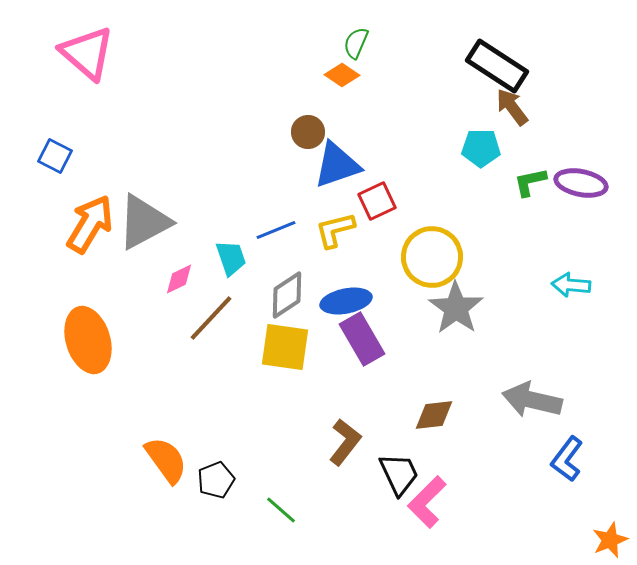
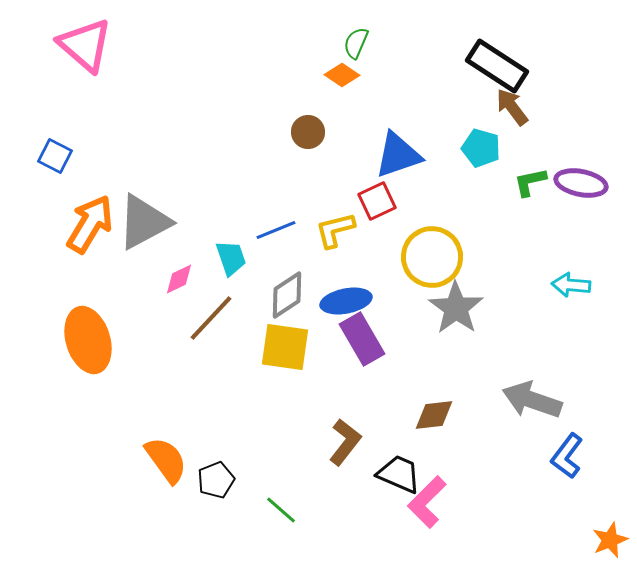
pink triangle: moved 2 px left, 8 px up
cyan pentagon: rotated 15 degrees clockwise
blue triangle: moved 61 px right, 10 px up
gray arrow: rotated 6 degrees clockwise
blue L-shape: moved 3 px up
black trapezoid: rotated 42 degrees counterclockwise
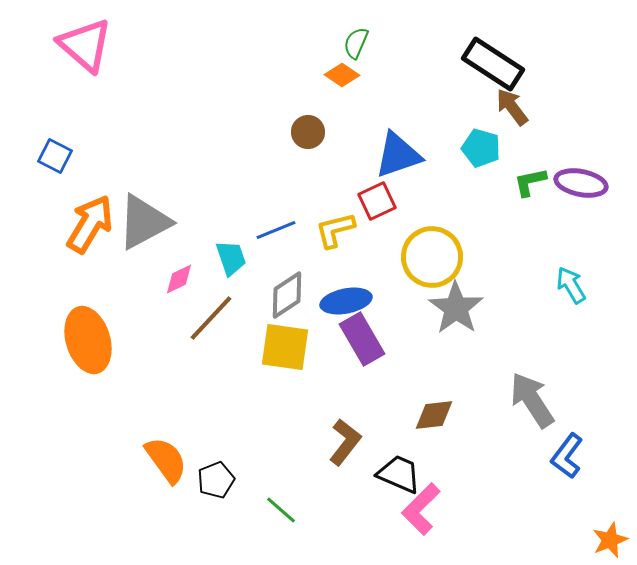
black rectangle: moved 4 px left, 2 px up
cyan arrow: rotated 54 degrees clockwise
gray arrow: rotated 38 degrees clockwise
pink L-shape: moved 6 px left, 7 px down
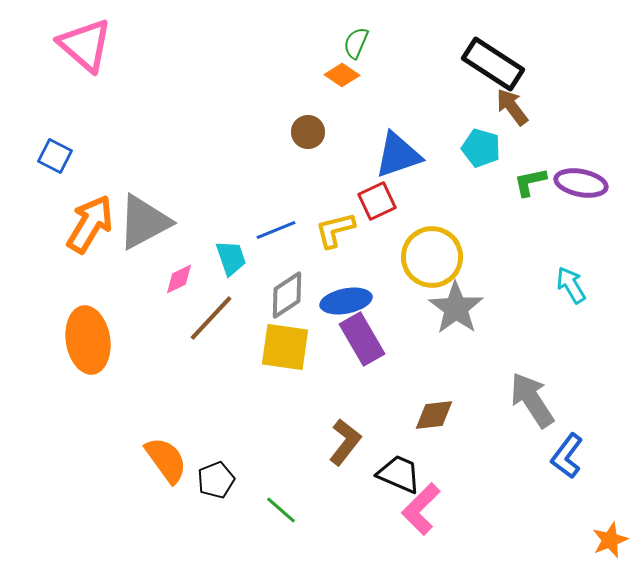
orange ellipse: rotated 8 degrees clockwise
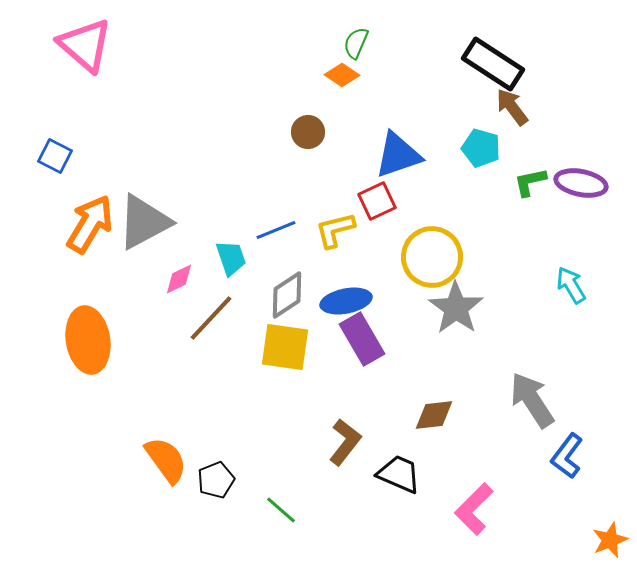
pink L-shape: moved 53 px right
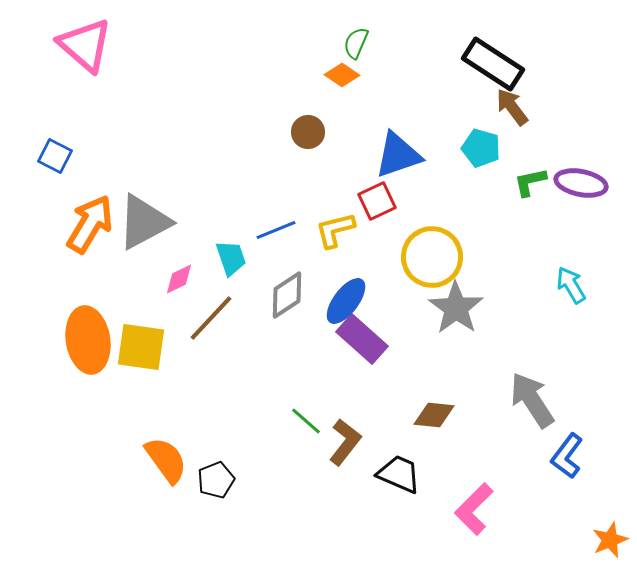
blue ellipse: rotated 42 degrees counterclockwise
purple rectangle: rotated 18 degrees counterclockwise
yellow square: moved 144 px left
brown diamond: rotated 12 degrees clockwise
green line: moved 25 px right, 89 px up
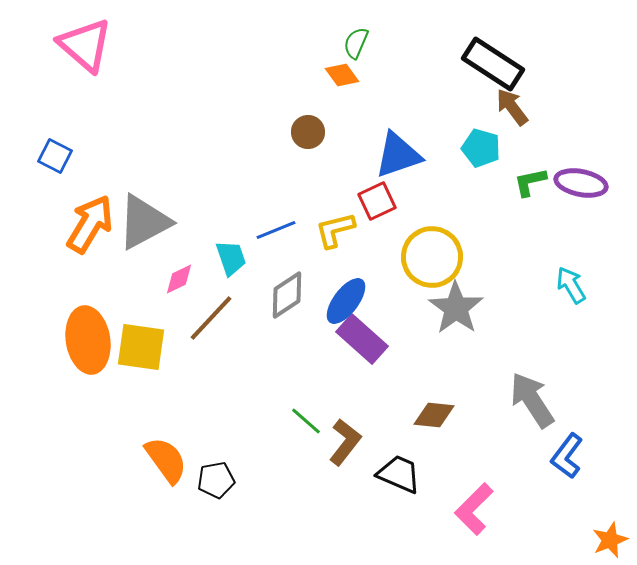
orange diamond: rotated 20 degrees clockwise
black pentagon: rotated 12 degrees clockwise
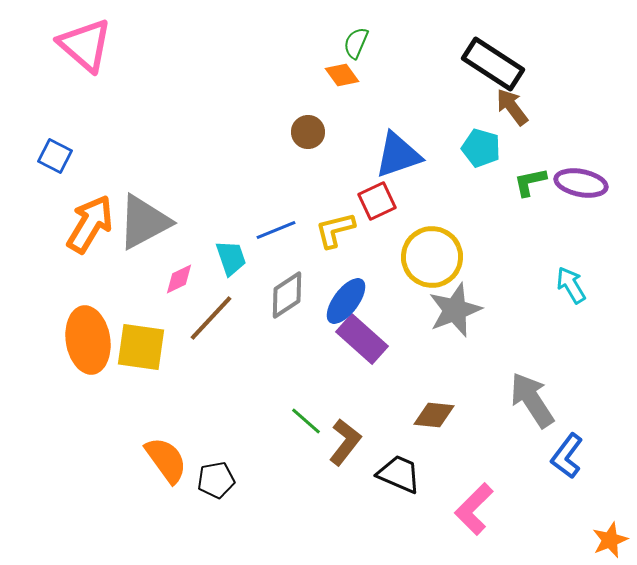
gray star: moved 1 px left, 2 px down; rotated 16 degrees clockwise
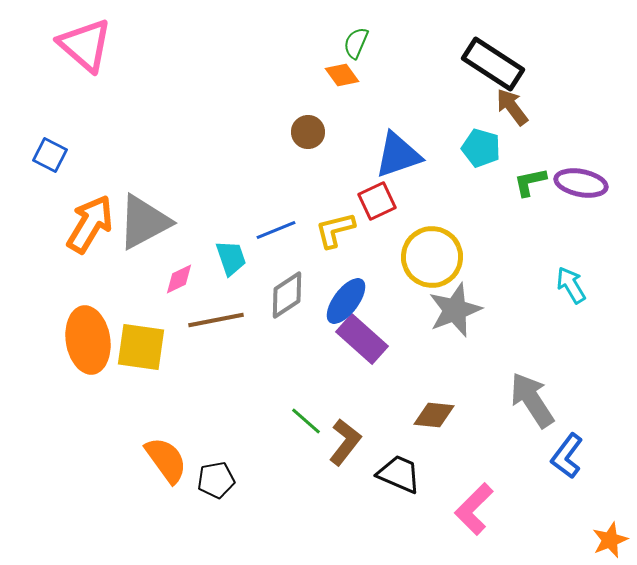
blue square: moved 5 px left, 1 px up
brown line: moved 5 px right, 2 px down; rotated 36 degrees clockwise
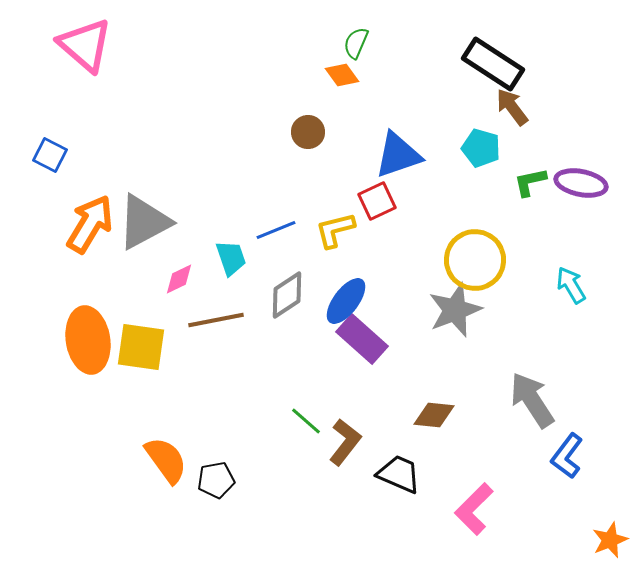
yellow circle: moved 43 px right, 3 px down
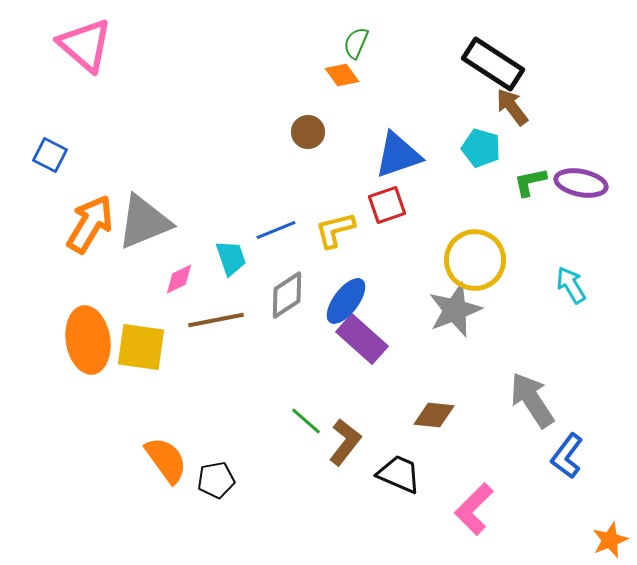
red square: moved 10 px right, 4 px down; rotated 6 degrees clockwise
gray triangle: rotated 6 degrees clockwise
